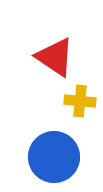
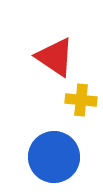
yellow cross: moved 1 px right, 1 px up
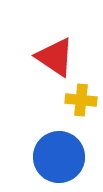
blue circle: moved 5 px right
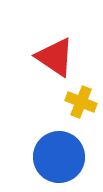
yellow cross: moved 2 px down; rotated 16 degrees clockwise
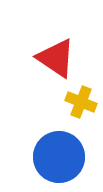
red triangle: moved 1 px right, 1 px down
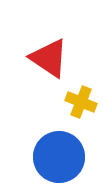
red triangle: moved 7 px left
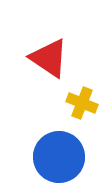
yellow cross: moved 1 px right, 1 px down
